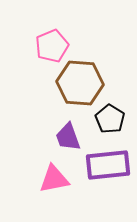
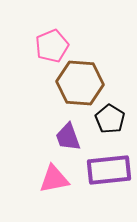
purple rectangle: moved 1 px right, 5 px down
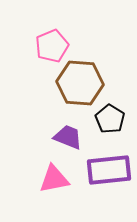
purple trapezoid: rotated 132 degrees clockwise
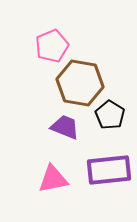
brown hexagon: rotated 6 degrees clockwise
black pentagon: moved 4 px up
purple trapezoid: moved 3 px left, 10 px up
pink triangle: moved 1 px left
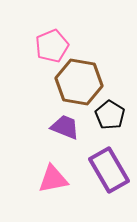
brown hexagon: moved 1 px left, 1 px up
purple rectangle: rotated 66 degrees clockwise
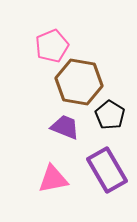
purple rectangle: moved 2 px left
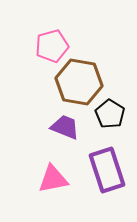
pink pentagon: rotated 8 degrees clockwise
black pentagon: moved 1 px up
purple rectangle: rotated 12 degrees clockwise
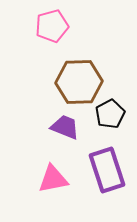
pink pentagon: moved 20 px up
brown hexagon: rotated 12 degrees counterclockwise
black pentagon: rotated 12 degrees clockwise
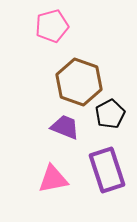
brown hexagon: rotated 21 degrees clockwise
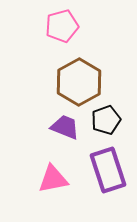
pink pentagon: moved 10 px right
brown hexagon: rotated 12 degrees clockwise
black pentagon: moved 4 px left, 6 px down; rotated 8 degrees clockwise
purple rectangle: moved 1 px right
